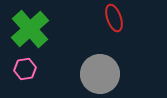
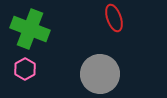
green cross: rotated 27 degrees counterclockwise
pink hexagon: rotated 20 degrees counterclockwise
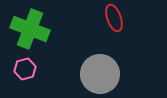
pink hexagon: rotated 15 degrees clockwise
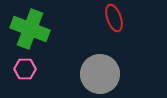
pink hexagon: rotated 15 degrees clockwise
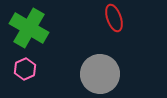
green cross: moved 1 px left, 1 px up; rotated 9 degrees clockwise
pink hexagon: rotated 25 degrees counterclockwise
